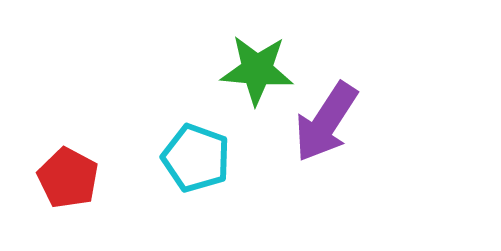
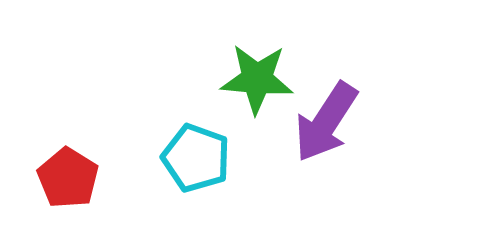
green star: moved 9 px down
red pentagon: rotated 4 degrees clockwise
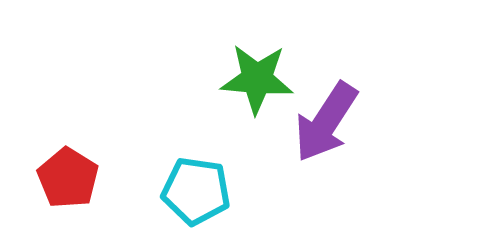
cyan pentagon: moved 33 px down; rotated 12 degrees counterclockwise
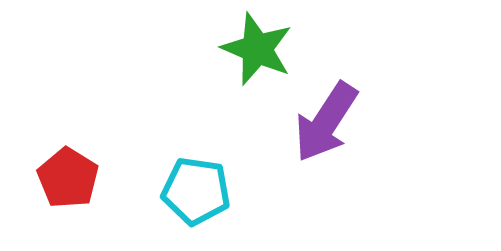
green star: moved 30 px up; rotated 18 degrees clockwise
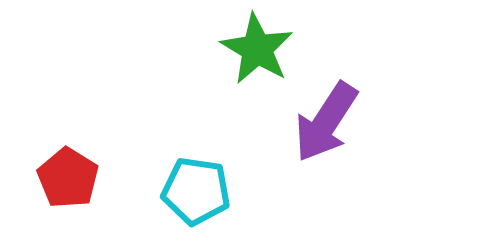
green star: rotated 8 degrees clockwise
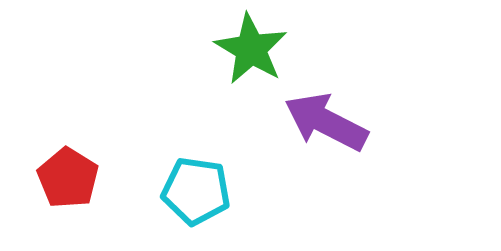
green star: moved 6 px left
purple arrow: rotated 84 degrees clockwise
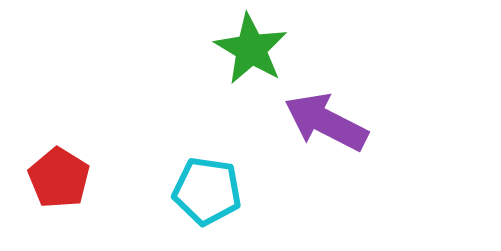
red pentagon: moved 9 px left
cyan pentagon: moved 11 px right
